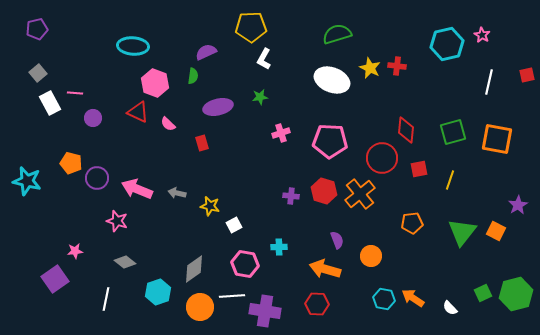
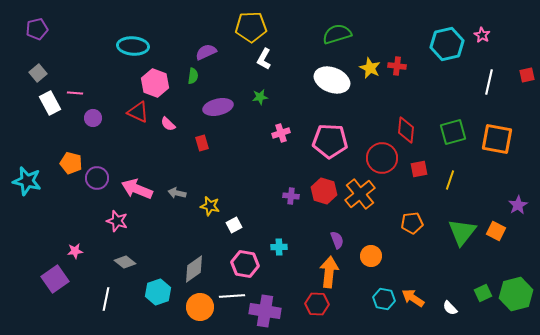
orange arrow at (325, 269): moved 4 px right, 3 px down; rotated 80 degrees clockwise
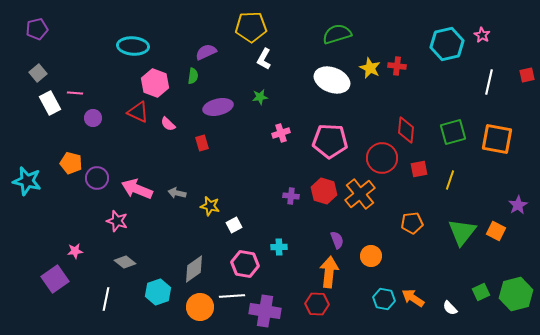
green square at (483, 293): moved 2 px left, 1 px up
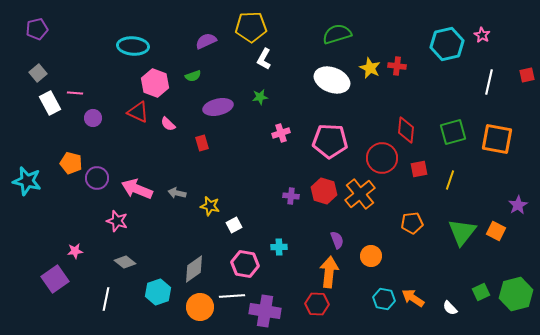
purple semicircle at (206, 52): moved 11 px up
green semicircle at (193, 76): rotated 63 degrees clockwise
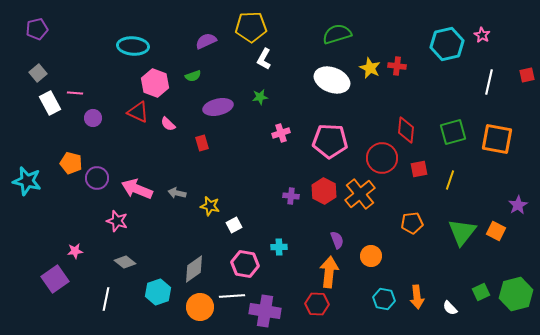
red hexagon at (324, 191): rotated 10 degrees clockwise
orange arrow at (413, 298): moved 4 px right, 1 px up; rotated 130 degrees counterclockwise
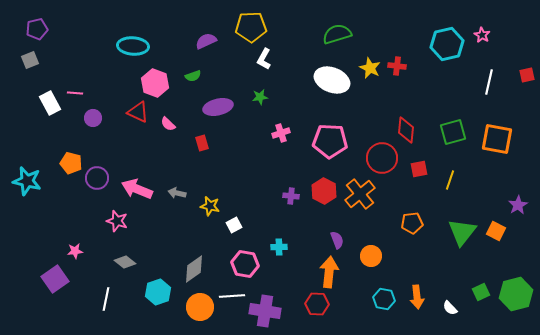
gray square at (38, 73): moved 8 px left, 13 px up; rotated 18 degrees clockwise
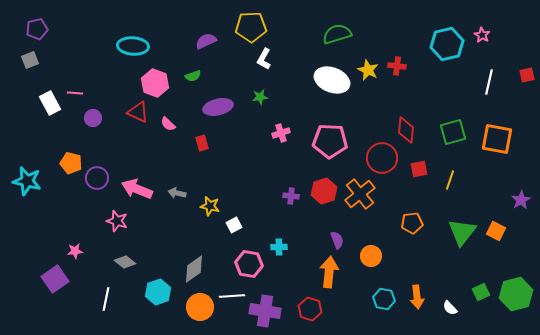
yellow star at (370, 68): moved 2 px left, 2 px down
red hexagon at (324, 191): rotated 15 degrees clockwise
purple star at (518, 205): moved 3 px right, 5 px up
pink hexagon at (245, 264): moved 4 px right
red hexagon at (317, 304): moved 7 px left, 5 px down; rotated 15 degrees clockwise
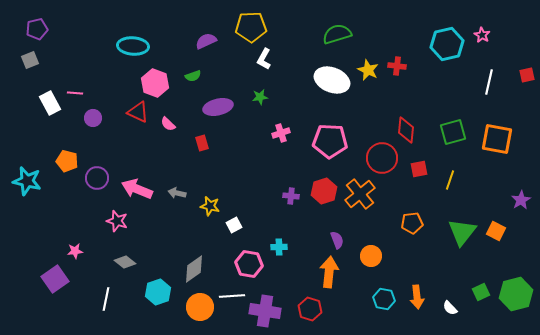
orange pentagon at (71, 163): moved 4 px left, 2 px up
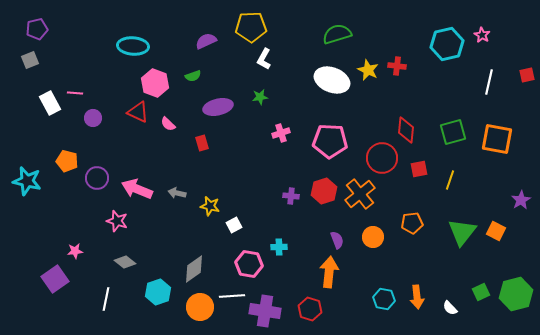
orange circle at (371, 256): moved 2 px right, 19 px up
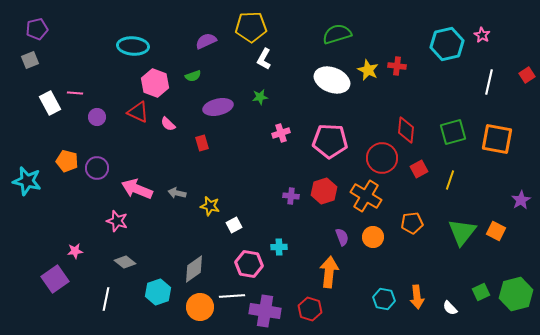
red square at (527, 75): rotated 21 degrees counterclockwise
purple circle at (93, 118): moved 4 px right, 1 px up
red square at (419, 169): rotated 18 degrees counterclockwise
purple circle at (97, 178): moved 10 px up
orange cross at (360, 194): moved 6 px right, 2 px down; rotated 20 degrees counterclockwise
purple semicircle at (337, 240): moved 5 px right, 3 px up
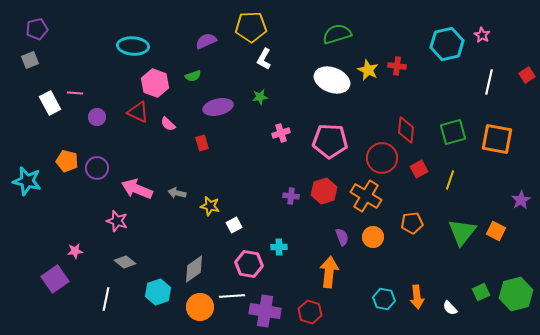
red hexagon at (310, 309): moved 3 px down
